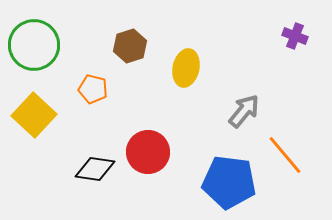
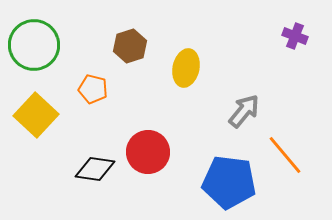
yellow square: moved 2 px right
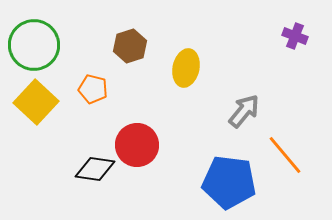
yellow square: moved 13 px up
red circle: moved 11 px left, 7 px up
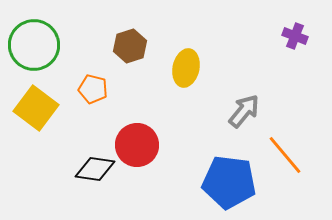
yellow square: moved 6 px down; rotated 6 degrees counterclockwise
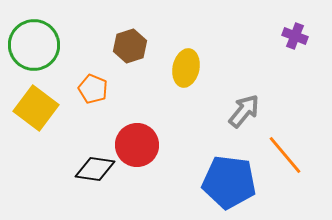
orange pentagon: rotated 8 degrees clockwise
